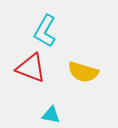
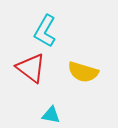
red triangle: rotated 16 degrees clockwise
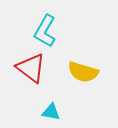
cyan triangle: moved 3 px up
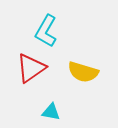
cyan L-shape: moved 1 px right
red triangle: rotated 48 degrees clockwise
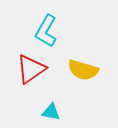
red triangle: moved 1 px down
yellow semicircle: moved 2 px up
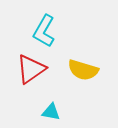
cyan L-shape: moved 2 px left
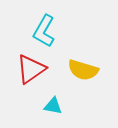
cyan triangle: moved 2 px right, 6 px up
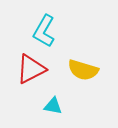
red triangle: rotated 8 degrees clockwise
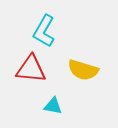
red triangle: rotated 32 degrees clockwise
